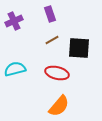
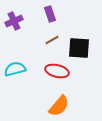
red ellipse: moved 2 px up
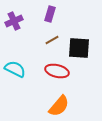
purple rectangle: rotated 35 degrees clockwise
cyan semicircle: rotated 40 degrees clockwise
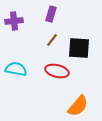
purple rectangle: moved 1 px right
purple cross: rotated 18 degrees clockwise
brown line: rotated 24 degrees counterclockwise
cyan semicircle: moved 1 px right; rotated 15 degrees counterclockwise
orange semicircle: moved 19 px right
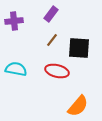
purple rectangle: rotated 21 degrees clockwise
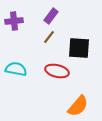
purple rectangle: moved 2 px down
brown line: moved 3 px left, 3 px up
